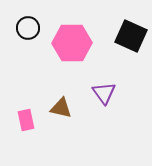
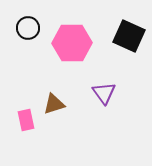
black square: moved 2 px left
brown triangle: moved 7 px left, 4 px up; rotated 30 degrees counterclockwise
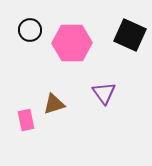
black circle: moved 2 px right, 2 px down
black square: moved 1 px right, 1 px up
